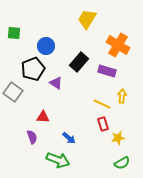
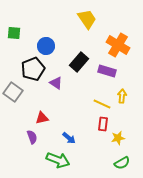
yellow trapezoid: rotated 115 degrees clockwise
red triangle: moved 1 px left, 1 px down; rotated 16 degrees counterclockwise
red rectangle: rotated 24 degrees clockwise
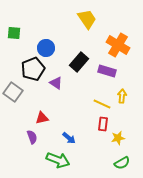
blue circle: moved 2 px down
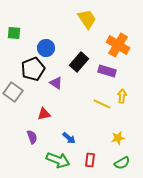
red triangle: moved 2 px right, 4 px up
red rectangle: moved 13 px left, 36 px down
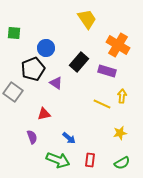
yellow star: moved 2 px right, 5 px up
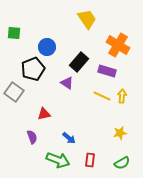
blue circle: moved 1 px right, 1 px up
purple triangle: moved 11 px right
gray square: moved 1 px right
yellow line: moved 8 px up
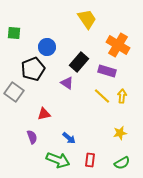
yellow line: rotated 18 degrees clockwise
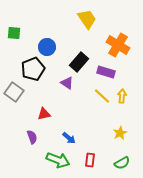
purple rectangle: moved 1 px left, 1 px down
yellow star: rotated 16 degrees counterclockwise
